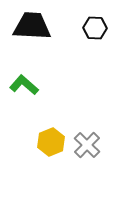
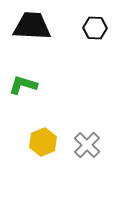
green L-shape: moved 1 px left; rotated 24 degrees counterclockwise
yellow hexagon: moved 8 px left
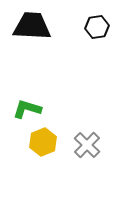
black hexagon: moved 2 px right, 1 px up; rotated 10 degrees counterclockwise
green L-shape: moved 4 px right, 24 px down
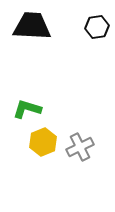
gray cross: moved 7 px left, 2 px down; rotated 20 degrees clockwise
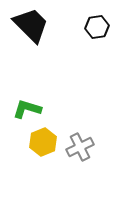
black trapezoid: moved 1 px left, 1 px up; rotated 42 degrees clockwise
